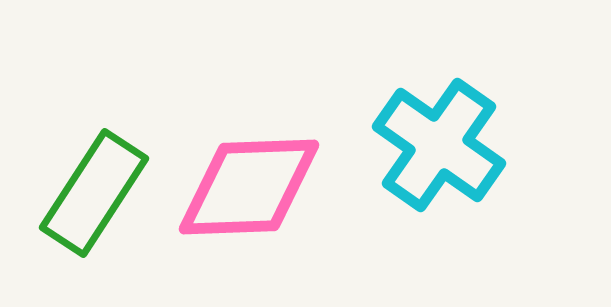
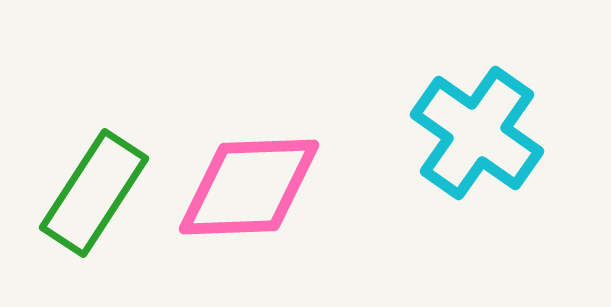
cyan cross: moved 38 px right, 12 px up
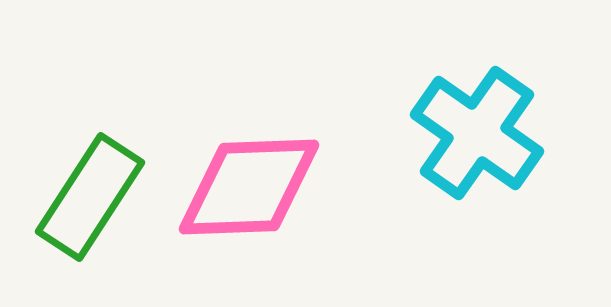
green rectangle: moved 4 px left, 4 px down
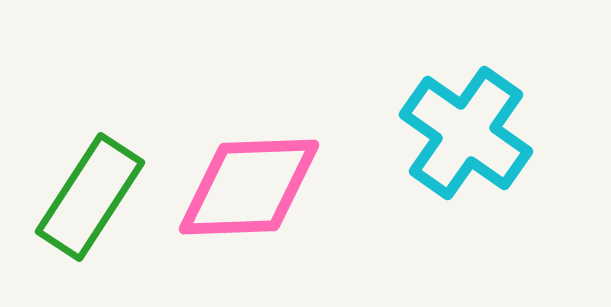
cyan cross: moved 11 px left
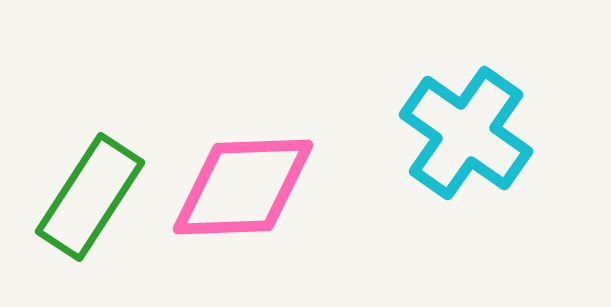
pink diamond: moved 6 px left
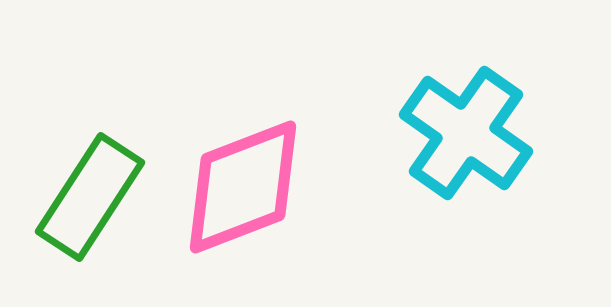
pink diamond: rotated 19 degrees counterclockwise
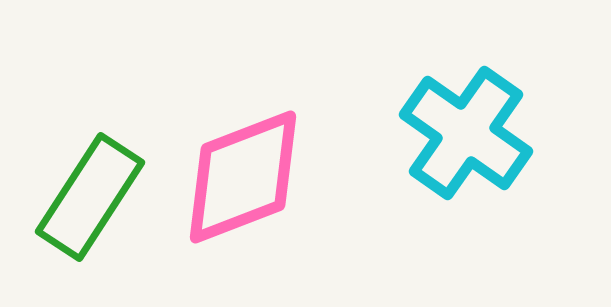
pink diamond: moved 10 px up
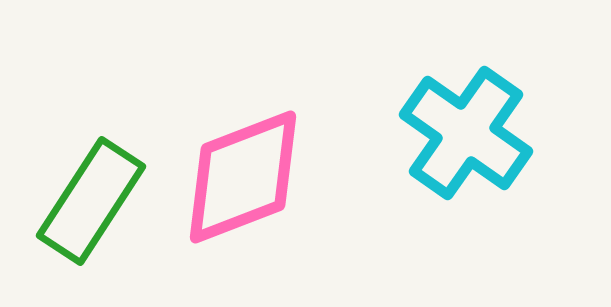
green rectangle: moved 1 px right, 4 px down
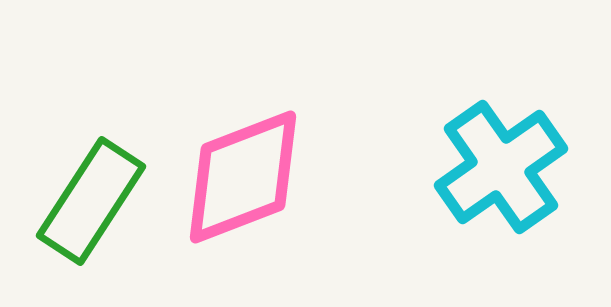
cyan cross: moved 35 px right, 34 px down; rotated 20 degrees clockwise
